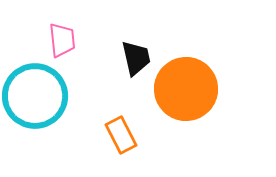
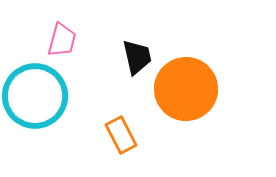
pink trapezoid: rotated 21 degrees clockwise
black trapezoid: moved 1 px right, 1 px up
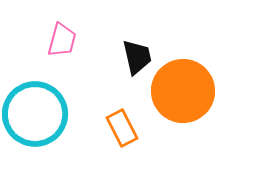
orange circle: moved 3 px left, 2 px down
cyan circle: moved 18 px down
orange rectangle: moved 1 px right, 7 px up
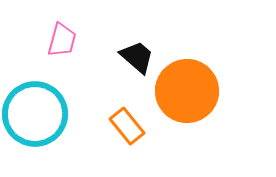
black trapezoid: rotated 36 degrees counterclockwise
orange circle: moved 4 px right
orange rectangle: moved 5 px right, 2 px up; rotated 12 degrees counterclockwise
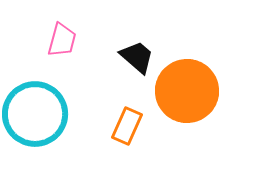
orange rectangle: rotated 63 degrees clockwise
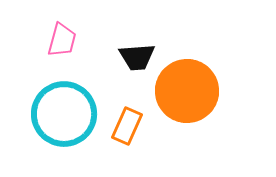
black trapezoid: rotated 135 degrees clockwise
cyan circle: moved 29 px right
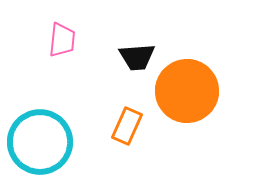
pink trapezoid: rotated 9 degrees counterclockwise
cyan circle: moved 24 px left, 28 px down
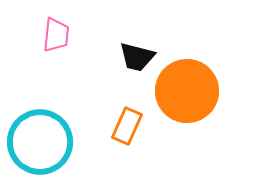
pink trapezoid: moved 6 px left, 5 px up
black trapezoid: rotated 18 degrees clockwise
